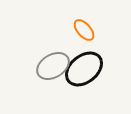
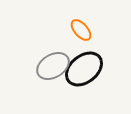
orange ellipse: moved 3 px left
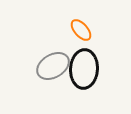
black ellipse: rotated 48 degrees counterclockwise
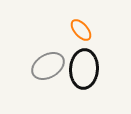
gray ellipse: moved 5 px left
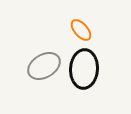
gray ellipse: moved 4 px left
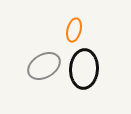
orange ellipse: moved 7 px left; rotated 55 degrees clockwise
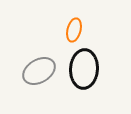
gray ellipse: moved 5 px left, 5 px down
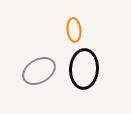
orange ellipse: rotated 20 degrees counterclockwise
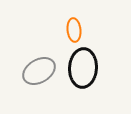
black ellipse: moved 1 px left, 1 px up
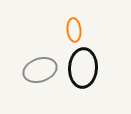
gray ellipse: moved 1 px right, 1 px up; rotated 12 degrees clockwise
